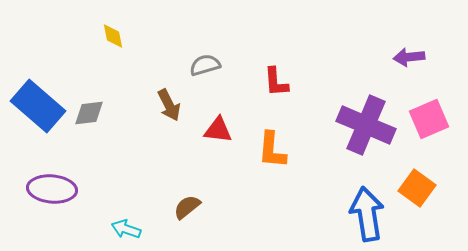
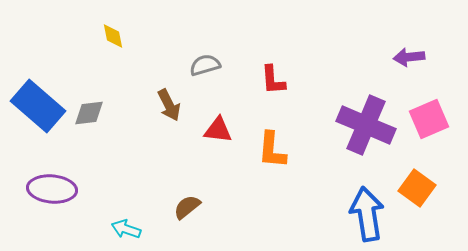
red L-shape: moved 3 px left, 2 px up
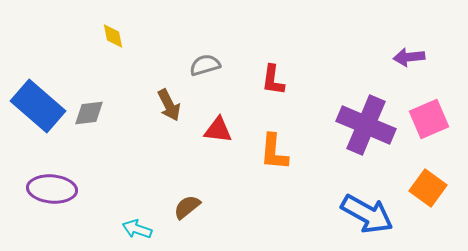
red L-shape: rotated 12 degrees clockwise
orange L-shape: moved 2 px right, 2 px down
orange square: moved 11 px right
blue arrow: rotated 128 degrees clockwise
cyan arrow: moved 11 px right
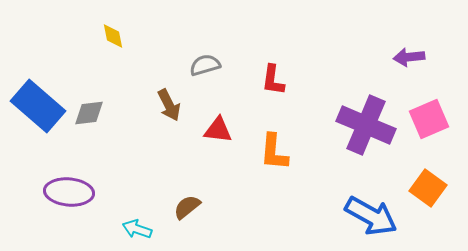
purple ellipse: moved 17 px right, 3 px down
blue arrow: moved 4 px right, 2 px down
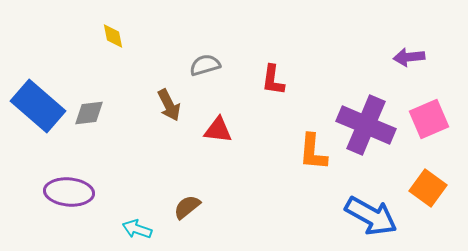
orange L-shape: moved 39 px right
